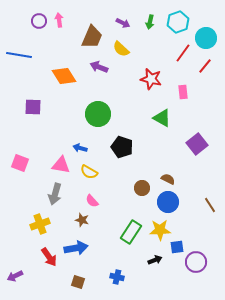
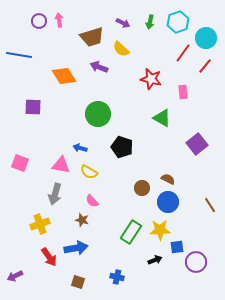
brown trapezoid at (92, 37): rotated 50 degrees clockwise
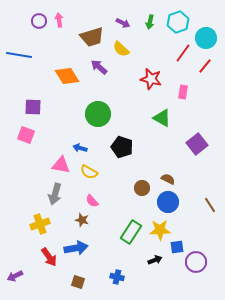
purple arrow at (99, 67): rotated 18 degrees clockwise
orange diamond at (64, 76): moved 3 px right
pink rectangle at (183, 92): rotated 16 degrees clockwise
pink square at (20, 163): moved 6 px right, 28 px up
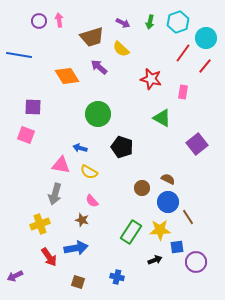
brown line at (210, 205): moved 22 px left, 12 px down
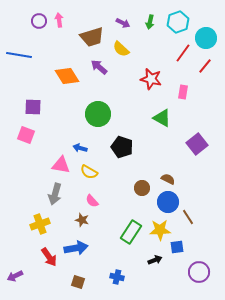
purple circle at (196, 262): moved 3 px right, 10 px down
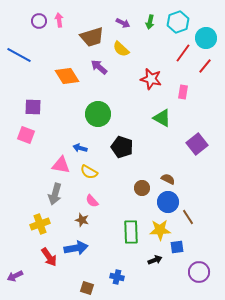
blue line at (19, 55): rotated 20 degrees clockwise
green rectangle at (131, 232): rotated 35 degrees counterclockwise
brown square at (78, 282): moved 9 px right, 6 px down
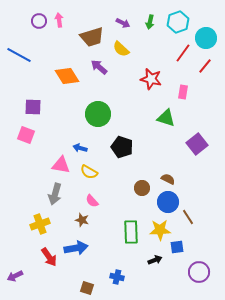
green triangle at (162, 118): moved 4 px right; rotated 12 degrees counterclockwise
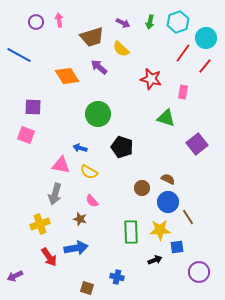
purple circle at (39, 21): moved 3 px left, 1 px down
brown star at (82, 220): moved 2 px left, 1 px up
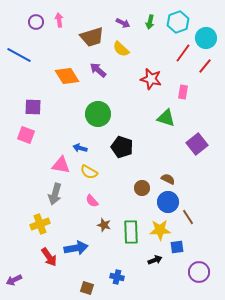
purple arrow at (99, 67): moved 1 px left, 3 px down
brown star at (80, 219): moved 24 px right, 6 px down
purple arrow at (15, 276): moved 1 px left, 4 px down
